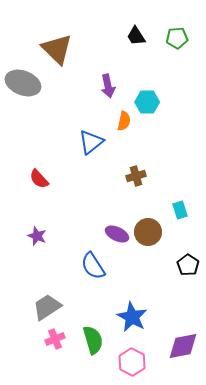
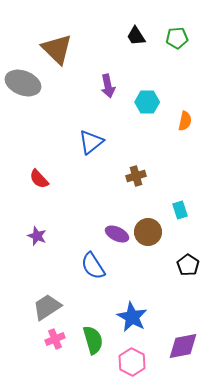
orange semicircle: moved 61 px right
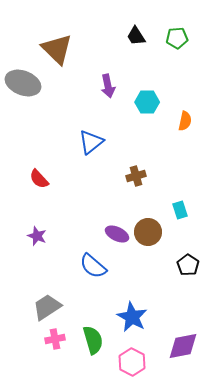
blue semicircle: rotated 16 degrees counterclockwise
pink cross: rotated 12 degrees clockwise
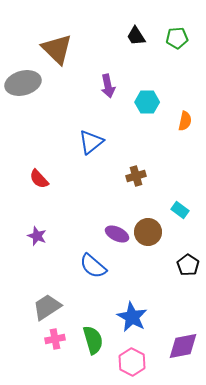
gray ellipse: rotated 36 degrees counterclockwise
cyan rectangle: rotated 36 degrees counterclockwise
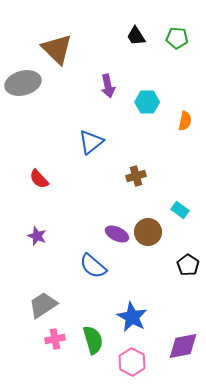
green pentagon: rotated 10 degrees clockwise
gray trapezoid: moved 4 px left, 2 px up
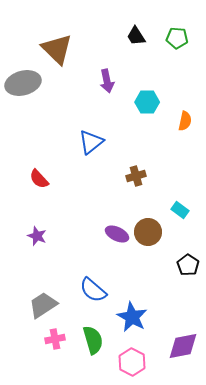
purple arrow: moved 1 px left, 5 px up
blue semicircle: moved 24 px down
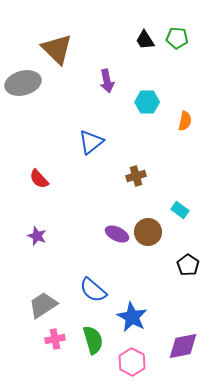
black trapezoid: moved 9 px right, 4 px down
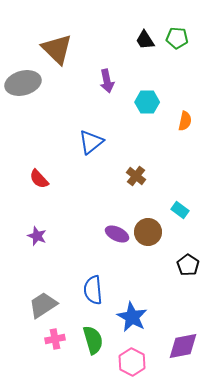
brown cross: rotated 36 degrees counterclockwise
blue semicircle: rotated 44 degrees clockwise
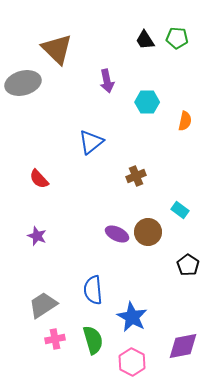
brown cross: rotated 30 degrees clockwise
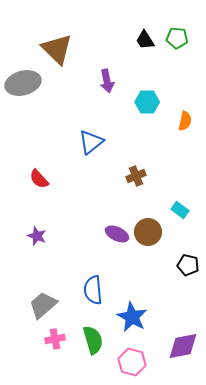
black pentagon: rotated 20 degrees counterclockwise
gray trapezoid: rotated 8 degrees counterclockwise
pink hexagon: rotated 12 degrees counterclockwise
